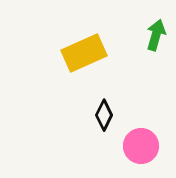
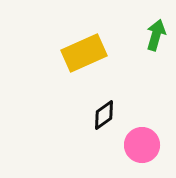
black diamond: rotated 28 degrees clockwise
pink circle: moved 1 px right, 1 px up
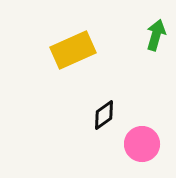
yellow rectangle: moved 11 px left, 3 px up
pink circle: moved 1 px up
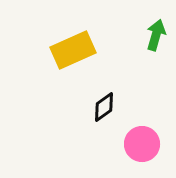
black diamond: moved 8 px up
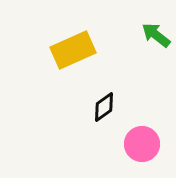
green arrow: rotated 68 degrees counterclockwise
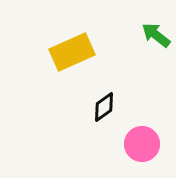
yellow rectangle: moved 1 px left, 2 px down
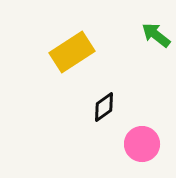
yellow rectangle: rotated 9 degrees counterclockwise
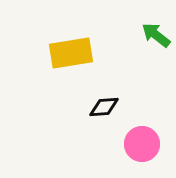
yellow rectangle: moved 1 px left, 1 px down; rotated 24 degrees clockwise
black diamond: rotated 32 degrees clockwise
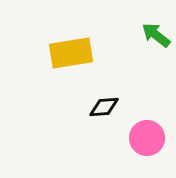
pink circle: moved 5 px right, 6 px up
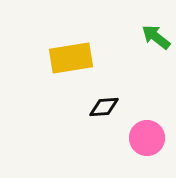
green arrow: moved 2 px down
yellow rectangle: moved 5 px down
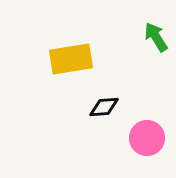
green arrow: rotated 20 degrees clockwise
yellow rectangle: moved 1 px down
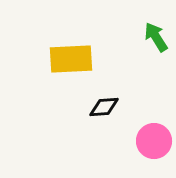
yellow rectangle: rotated 6 degrees clockwise
pink circle: moved 7 px right, 3 px down
